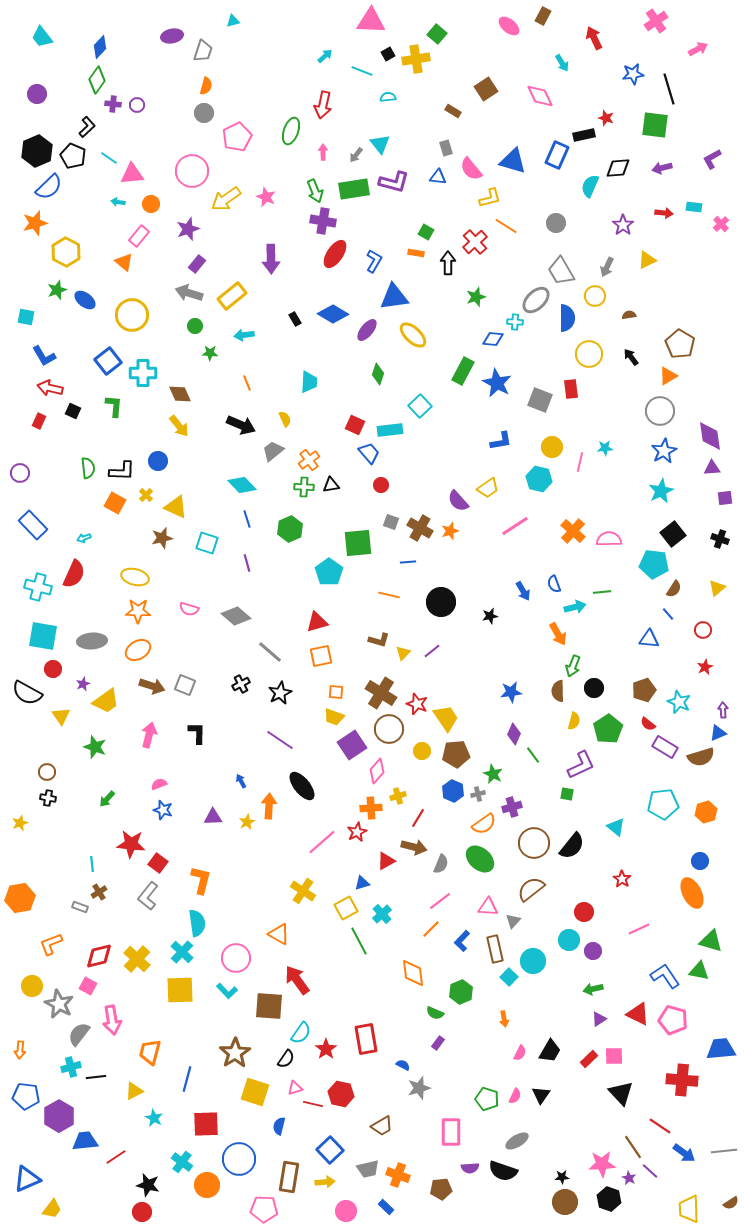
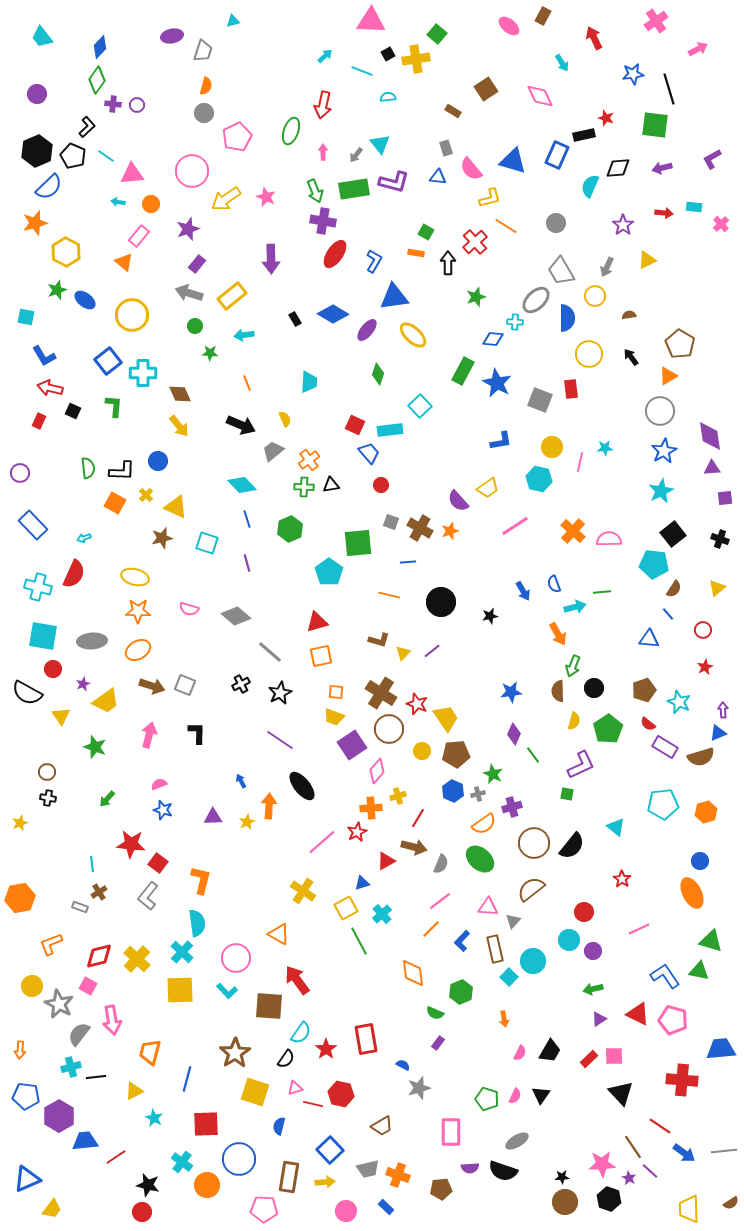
cyan line at (109, 158): moved 3 px left, 2 px up
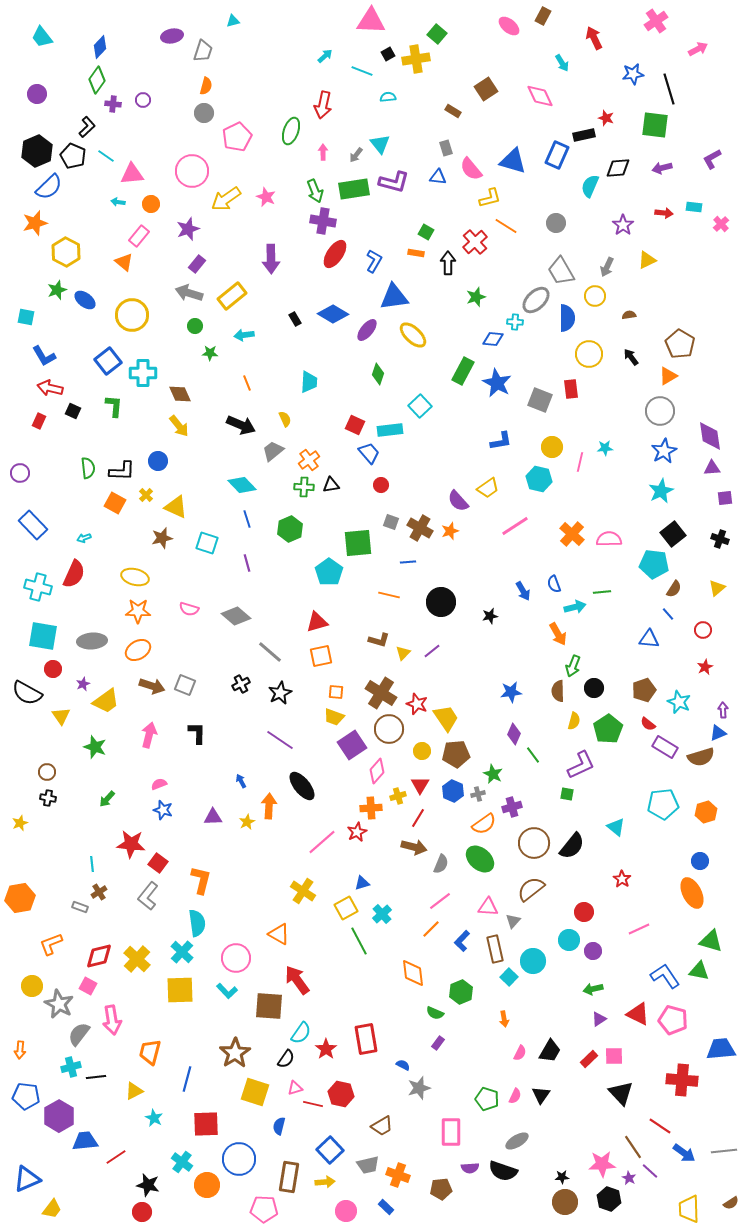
purple circle at (137, 105): moved 6 px right, 5 px up
orange cross at (573, 531): moved 1 px left, 3 px down
red triangle at (386, 861): moved 34 px right, 76 px up; rotated 30 degrees counterclockwise
gray trapezoid at (368, 1169): moved 4 px up
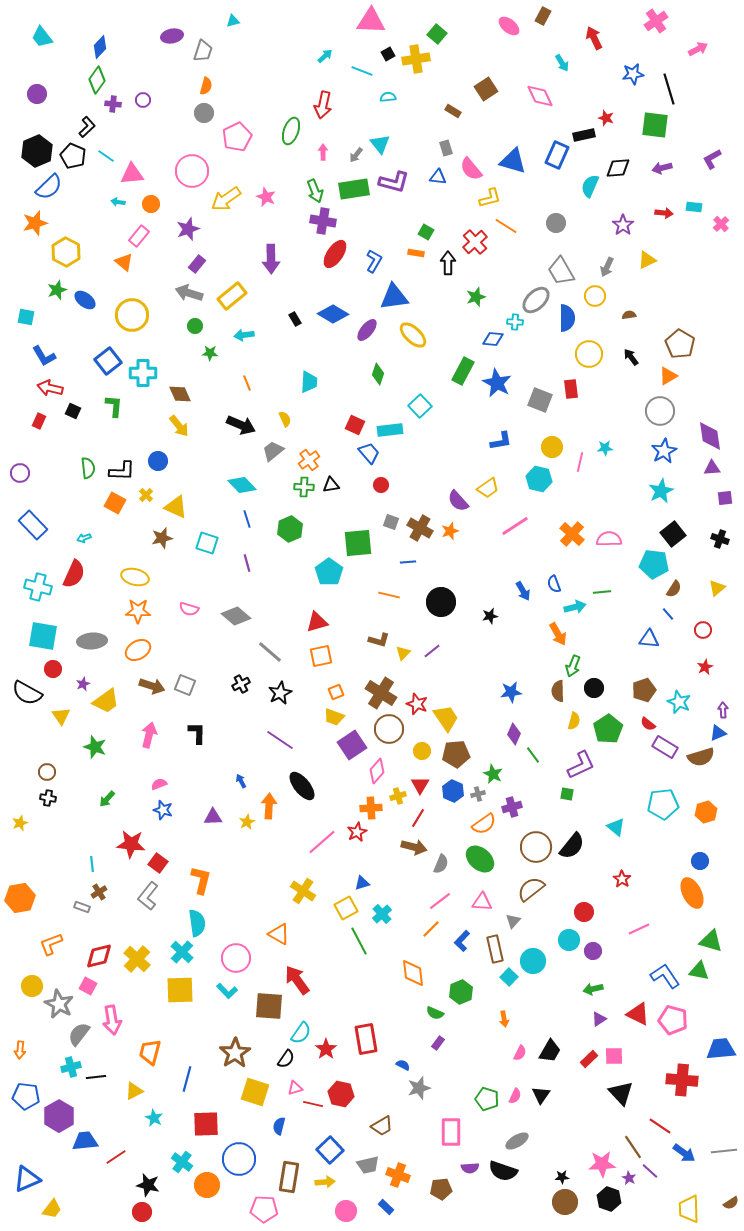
orange square at (336, 692): rotated 28 degrees counterclockwise
brown circle at (534, 843): moved 2 px right, 4 px down
gray rectangle at (80, 907): moved 2 px right
pink triangle at (488, 907): moved 6 px left, 5 px up
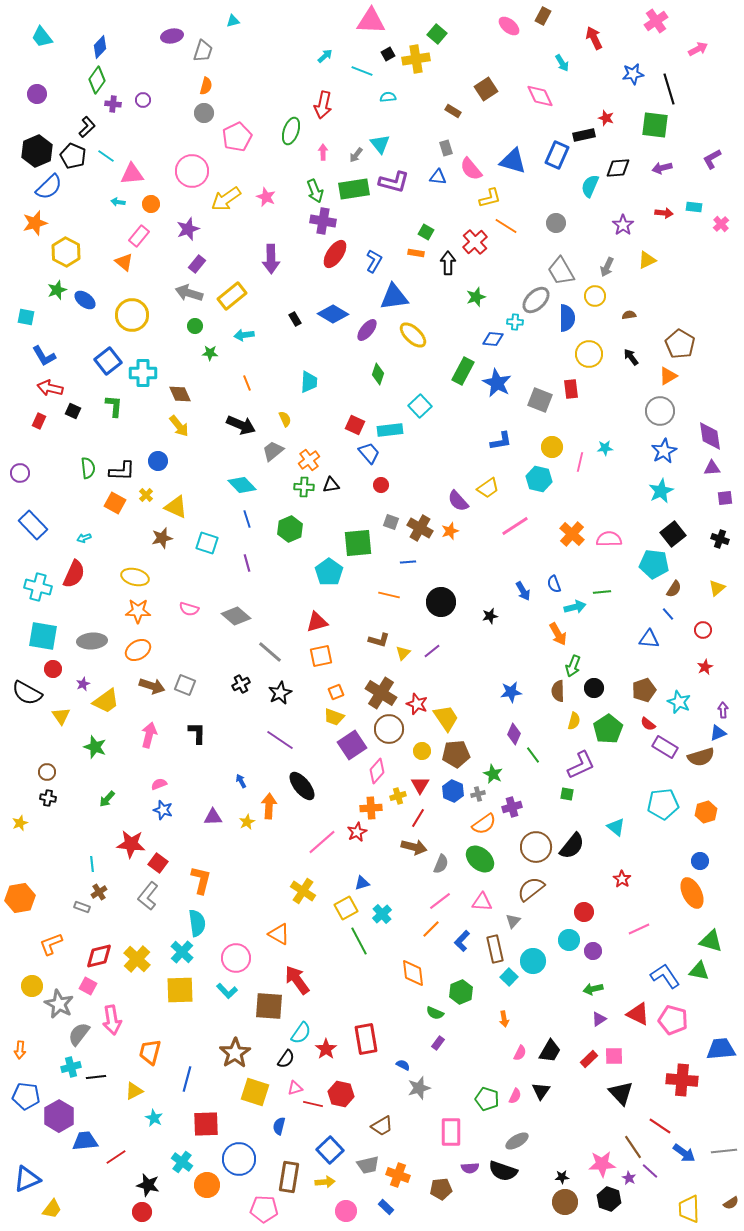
black triangle at (541, 1095): moved 4 px up
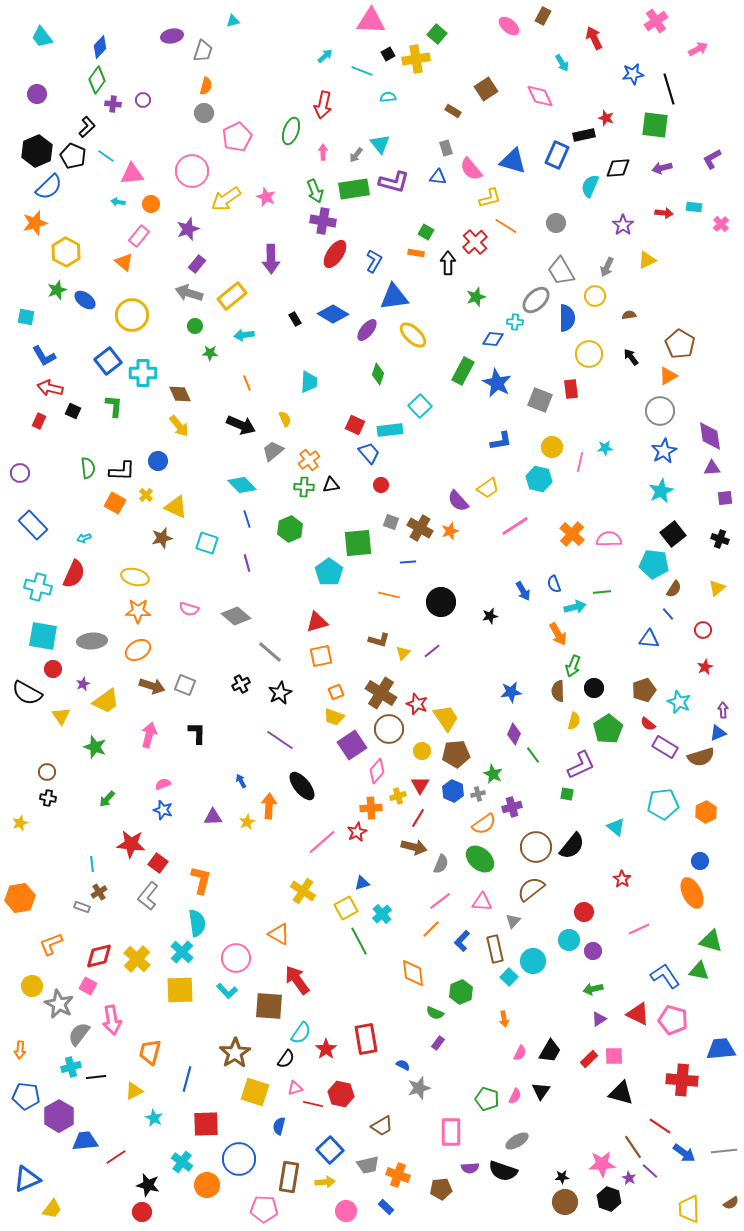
pink semicircle at (159, 784): moved 4 px right
orange hexagon at (706, 812): rotated 10 degrees counterclockwise
black triangle at (621, 1093): rotated 32 degrees counterclockwise
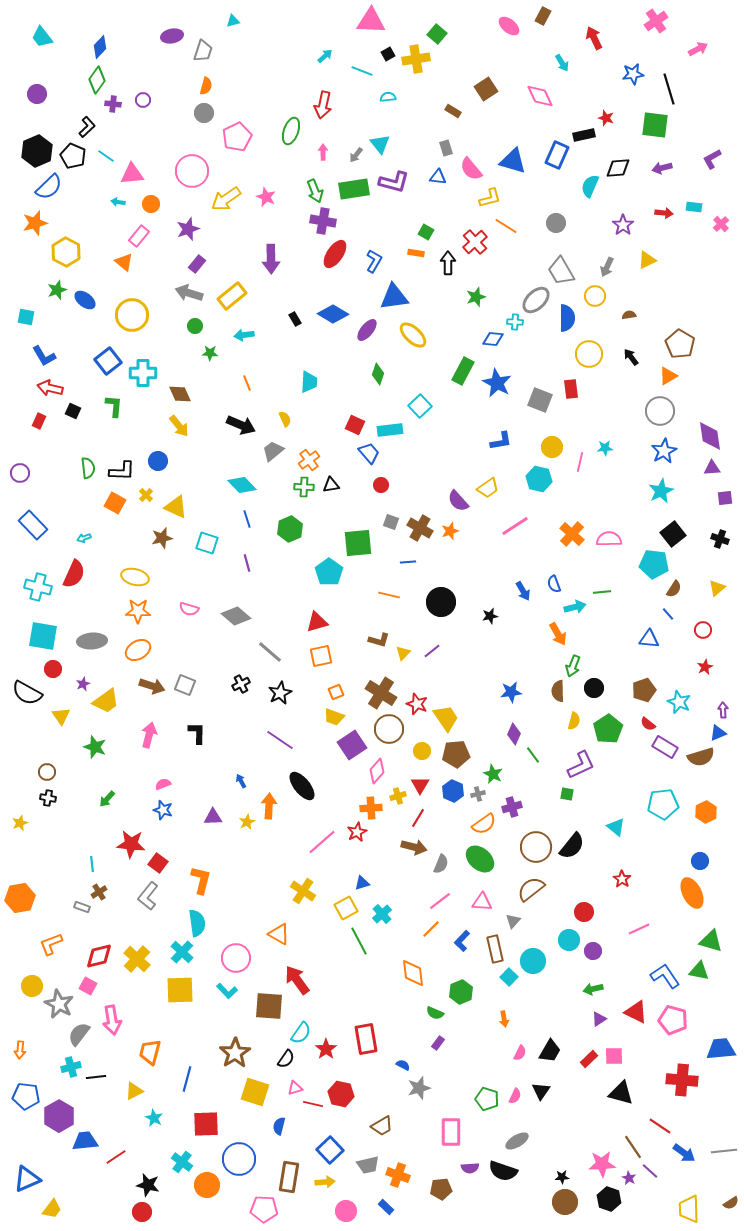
red triangle at (638, 1014): moved 2 px left, 2 px up
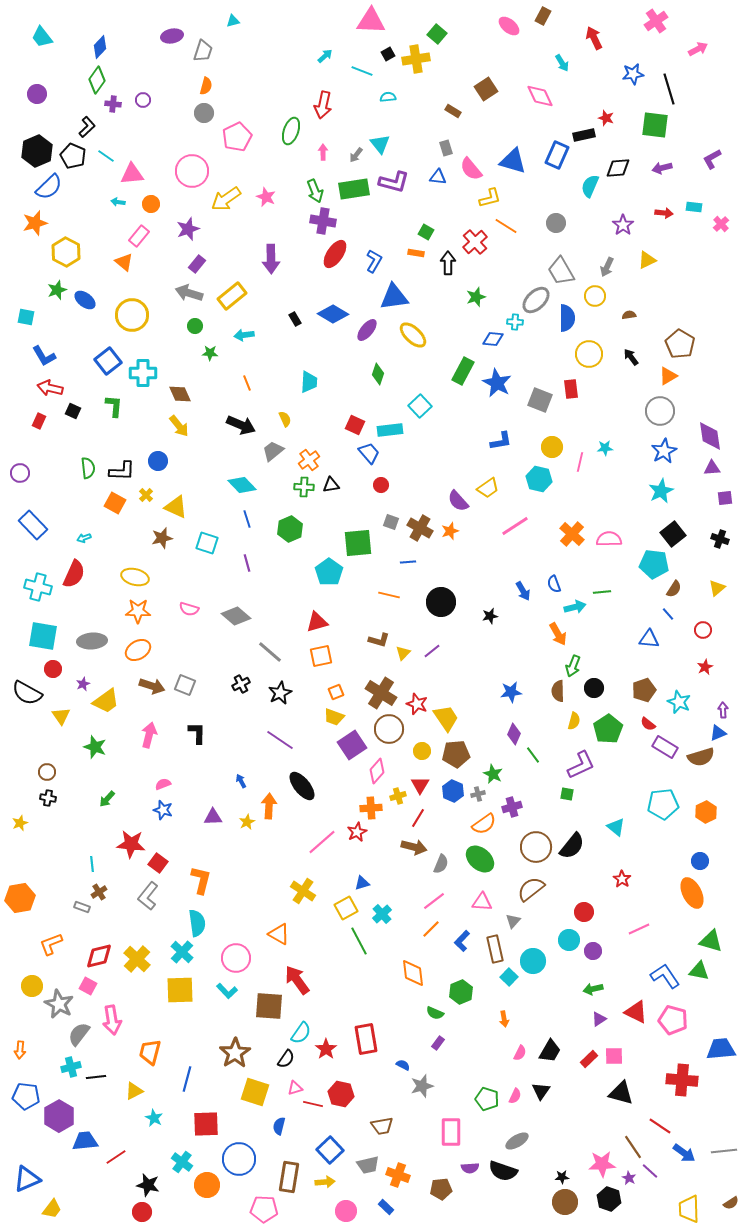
pink line at (440, 901): moved 6 px left
gray star at (419, 1088): moved 3 px right, 2 px up
brown trapezoid at (382, 1126): rotated 20 degrees clockwise
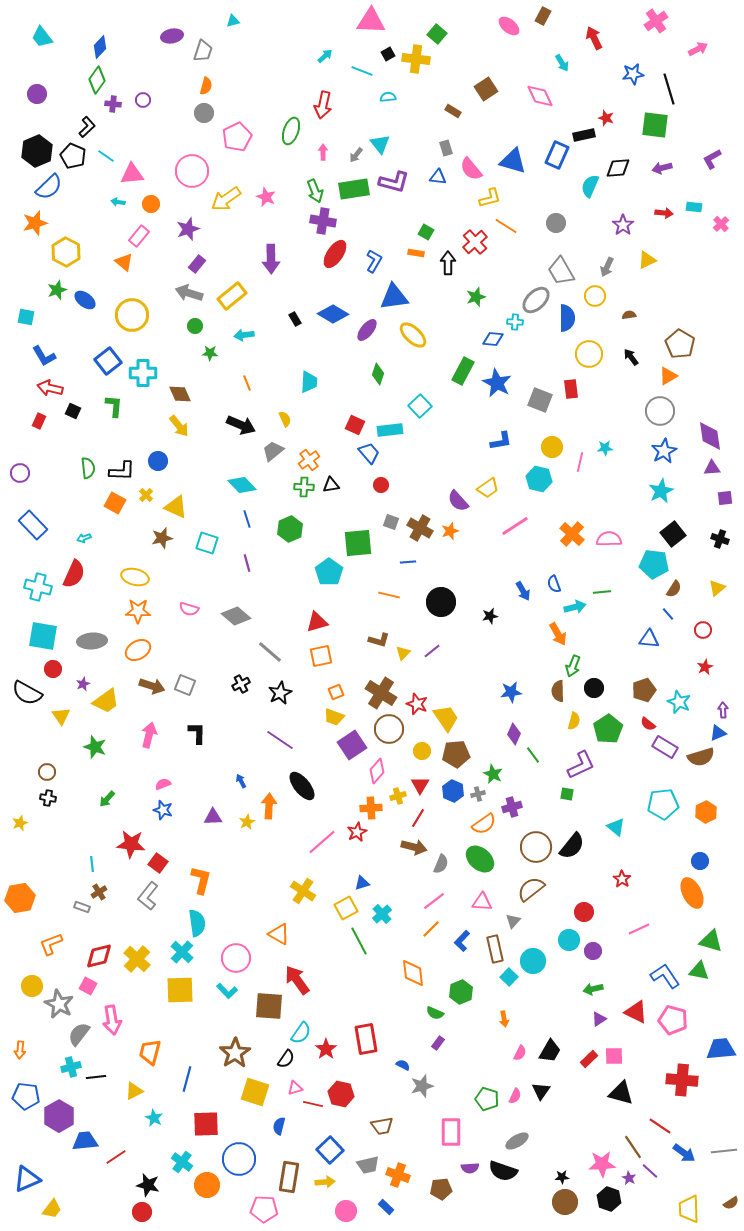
yellow cross at (416, 59): rotated 16 degrees clockwise
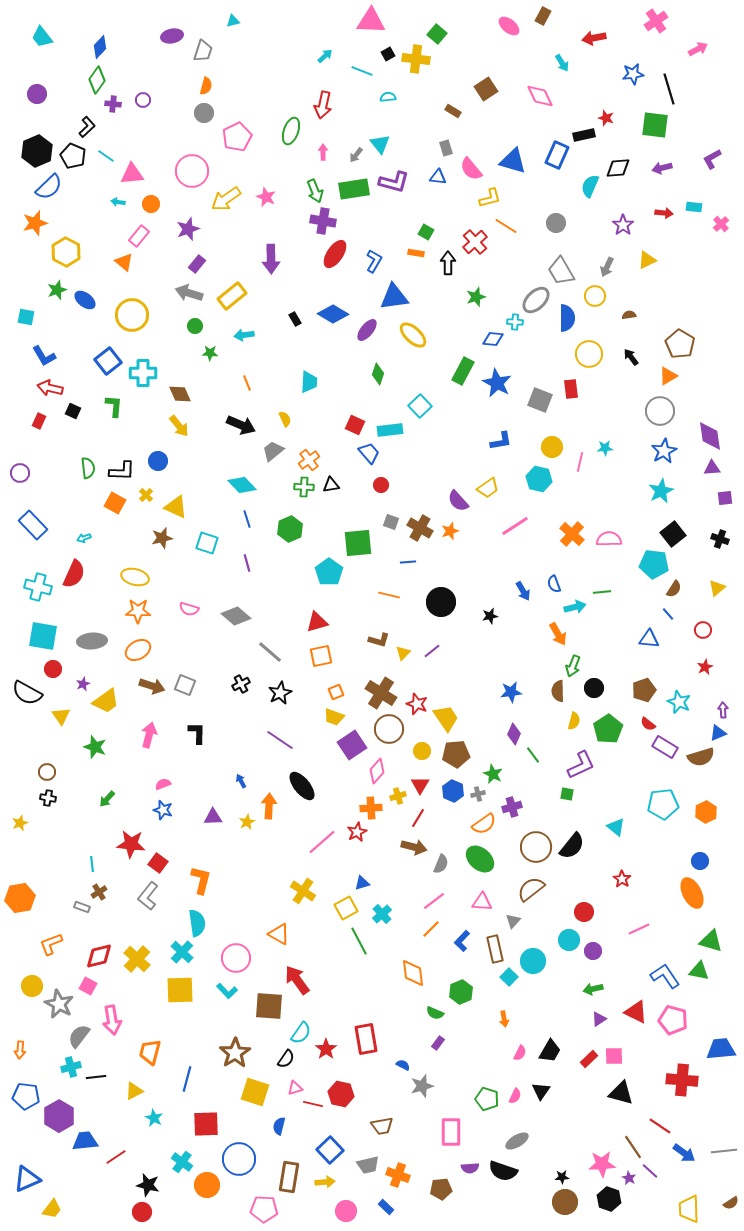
red arrow at (594, 38): rotated 75 degrees counterclockwise
gray semicircle at (79, 1034): moved 2 px down
